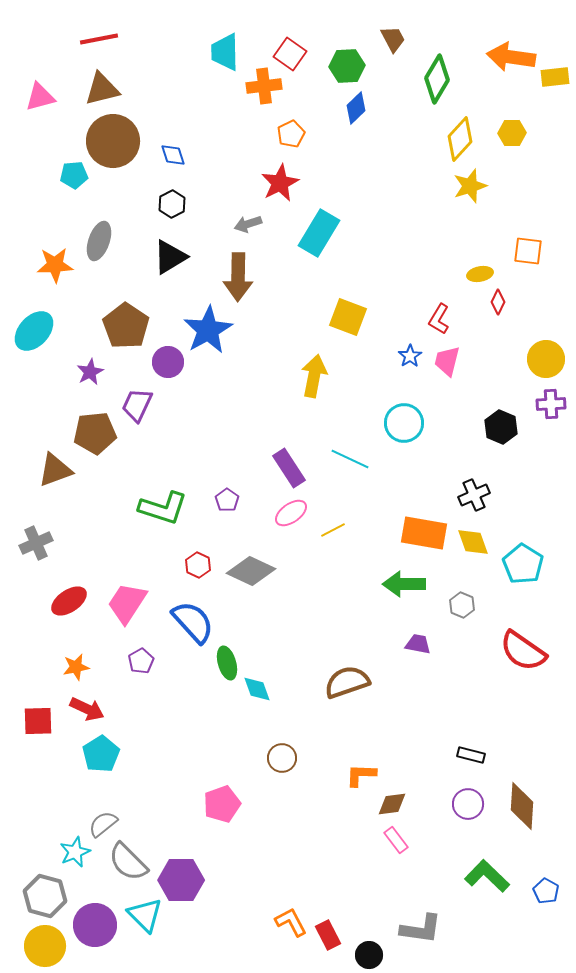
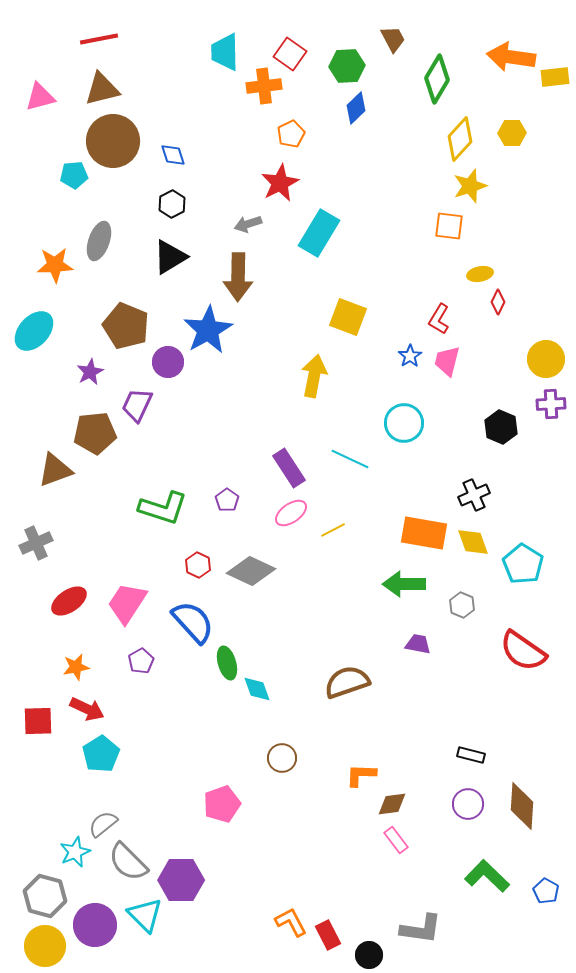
orange square at (528, 251): moved 79 px left, 25 px up
brown pentagon at (126, 326): rotated 12 degrees counterclockwise
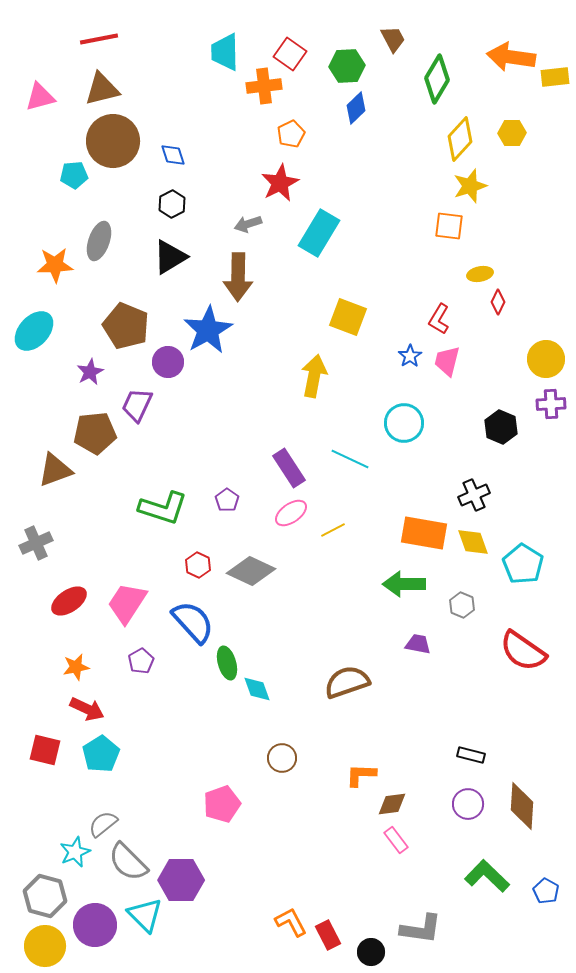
red square at (38, 721): moved 7 px right, 29 px down; rotated 16 degrees clockwise
black circle at (369, 955): moved 2 px right, 3 px up
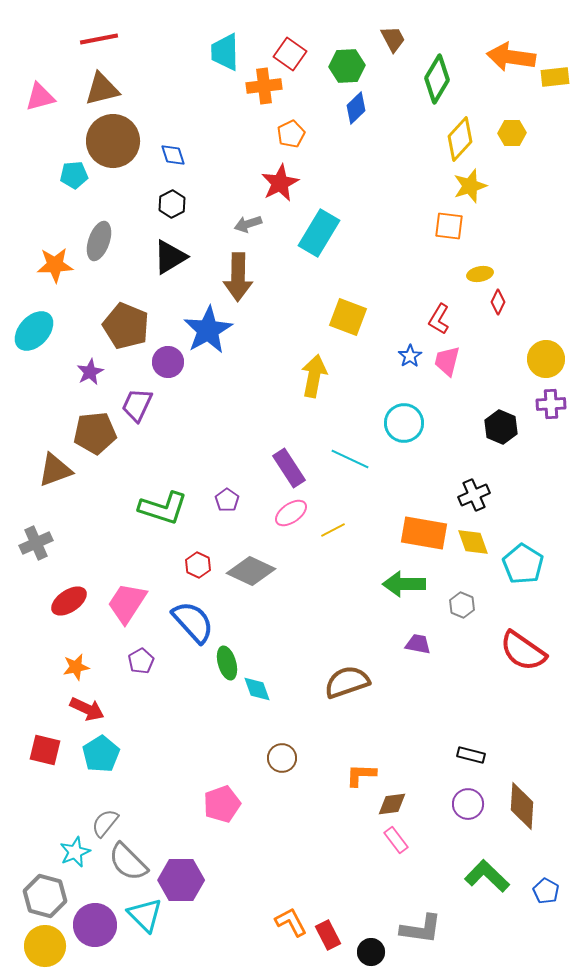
gray semicircle at (103, 824): moved 2 px right, 1 px up; rotated 12 degrees counterclockwise
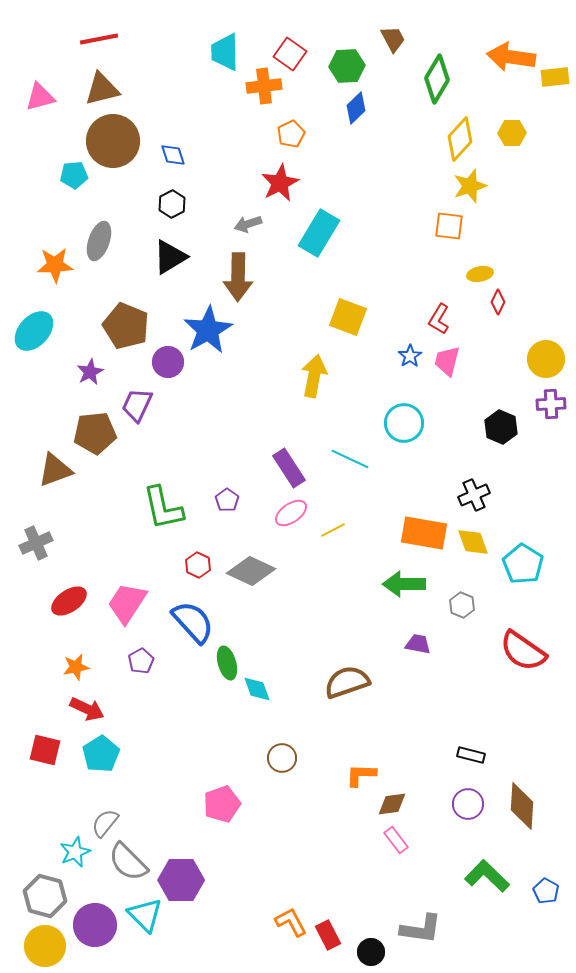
green L-shape at (163, 508): rotated 60 degrees clockwise
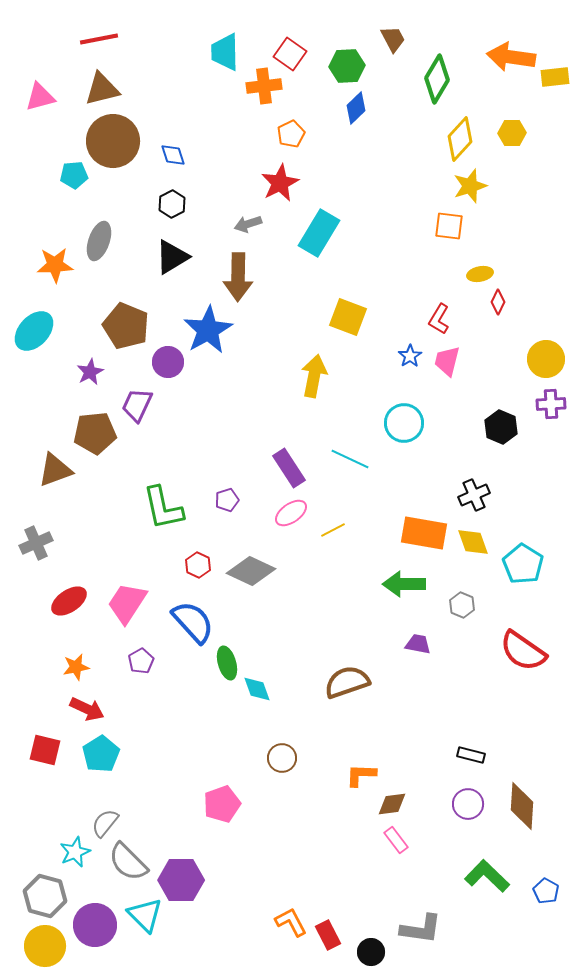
black triangle at (170, 257): moved 2 px right
purple pentagon at (227, 500): rotated 20 degrees clockwise
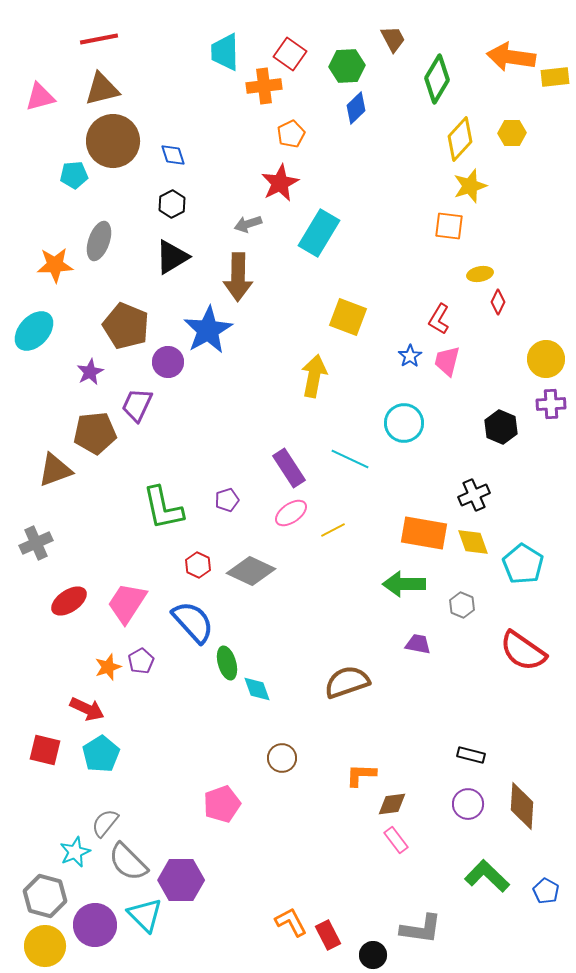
orange star at (76, 667): moved 32 px right; rotated 8 degrees counterclockwise
black circle at (371, 952): moved 2 px right, 3 px down
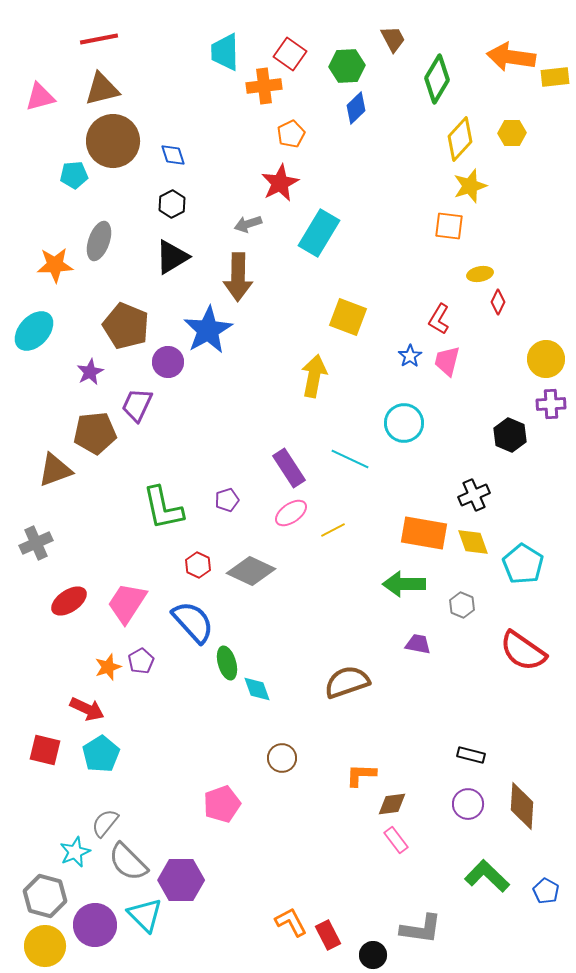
black hexagon at (501, 427): moved 9 px right, 8 px down
